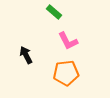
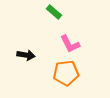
pink L-shape: moved 2 px right, 3 px down
black arrow: rotated 126 degrees clockwise
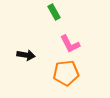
green rectangle: rotated 21 degrees clockwise
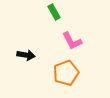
pink L-shape: moved 2 px right, 3 px up
orange pentagon: rotated 15 degrees counterclockwise
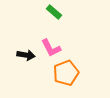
green rectangle: rotated 21 degrees counterclockwise
pink L-shape: moved 21 px left, 7 px down
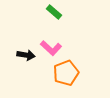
pink L-shape: rotated 20 degrees counterclockwise
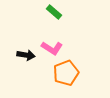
pink L-shape: moved 1 px right; rotated 10 degrees counterclockwise
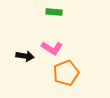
green rectangle: rotated 35 degrees counterclockwise
black arrow: moved 1 px left, 1 px down
